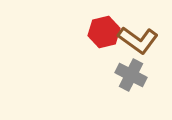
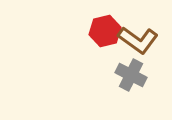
red hexagon: moved 1 px right, 1 px up
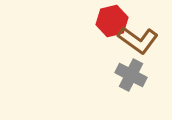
red hexagon: moved 7 px right, 10 px up
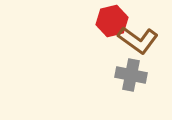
gray cross: rotated 16 degrees counterclockwise
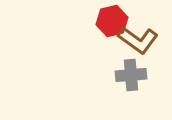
gray cross: rotated 16 degrees counterclockwise
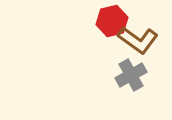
gray cross: rotated 24 degrees counterclockwise
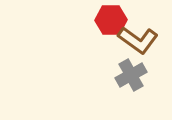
red hexagon: moved 1 px left, 1 px up; rotated 12 degrees clockwise
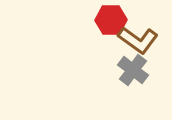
gray cross: moved 2 px right, 5 px up; rotated 24 degrees counterclockwise
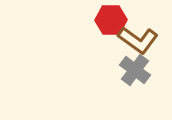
gray cross: moved 2 px right
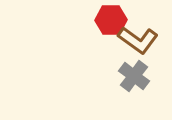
gray cross: moved 1 px left, 6 px down
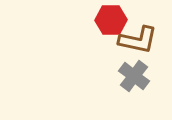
brown L-shape: rotated 24 degrees counterclockwise
